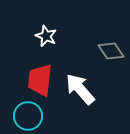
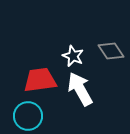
white star: moved 27 px right, 20 px down
red trapezoid: rotated 76 degrees clockwise
white arrow: rotated 12 degrees clockwise
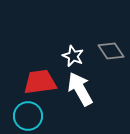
red trapezoid: moved 2 px down
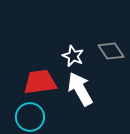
cyan circle: moved 2 px right, 1 px down
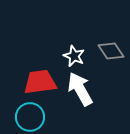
white star: moved 1 px right
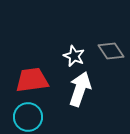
red trapezoid: moved 8 px left, 2 px up
white arrow: rotated 48 degrees clockwise
cyan circle: moved 2 px left
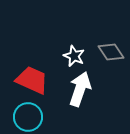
gray diamond: moved 1 px down
red trapezoid: rotated 32 degrees clockwise
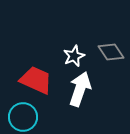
white star: rotated 25 degrees clockwise
red trapezoid: moved 4 px right
cyan circle: moved 5 px left
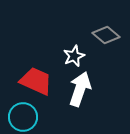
gray diamond: moved 5 px left, 17 px up; rotated 16 degrees counterclockwise
red trapezoid: moved 1 px down
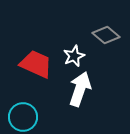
red trapezoid: moved 17 px up
